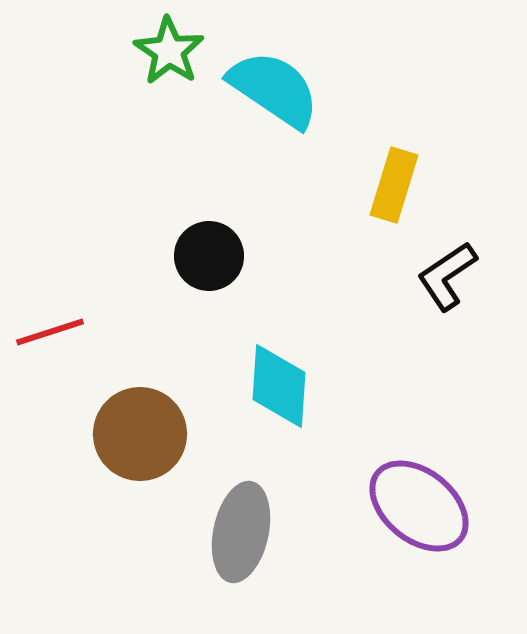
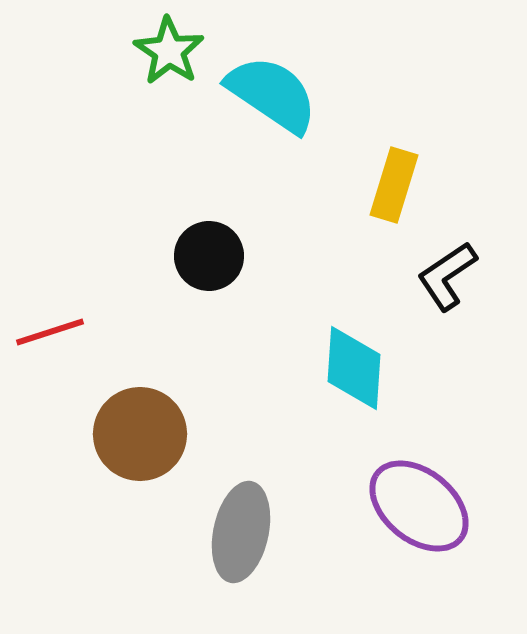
cyan semicircle: moved 2 px left, 5 px down
cyan diamond: moved 75 px right, 18 px up
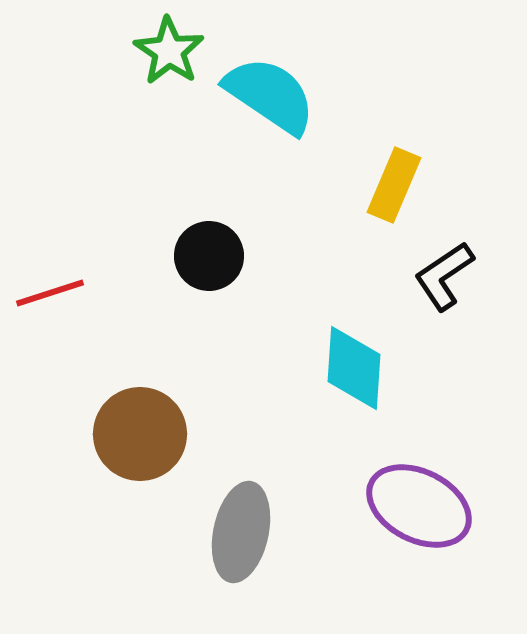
cyan semicircle: moved 2 px left, 1 px down
yellow rectangle: rotated 6 degrees clockwise
black L-shape: moved 3 px left
red line: moved 39 px up
purple ellipse: rotated 12 degrees counterclockwise
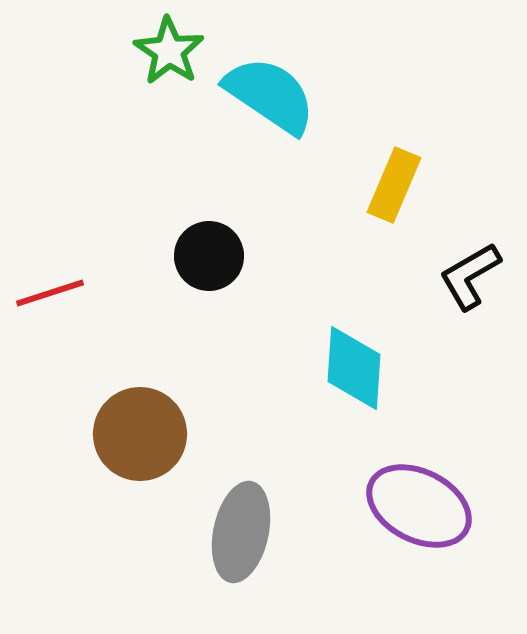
black L-shape: moved 26 px right; rotated 4 degrees clockwise
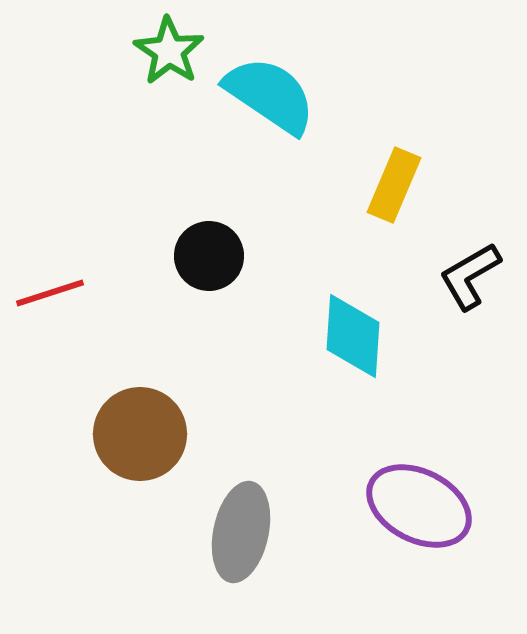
cyan diamond: moved 1 px left, 32 px up
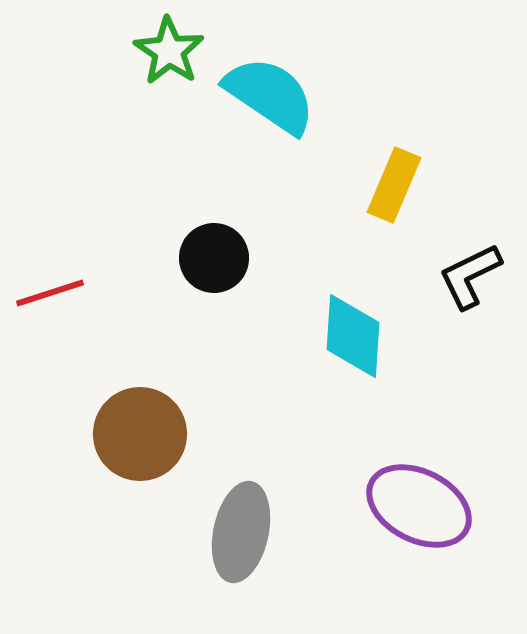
black circle: moved 5 px right, 2 px down
black L-shape: rotated 4 degrees clockwise
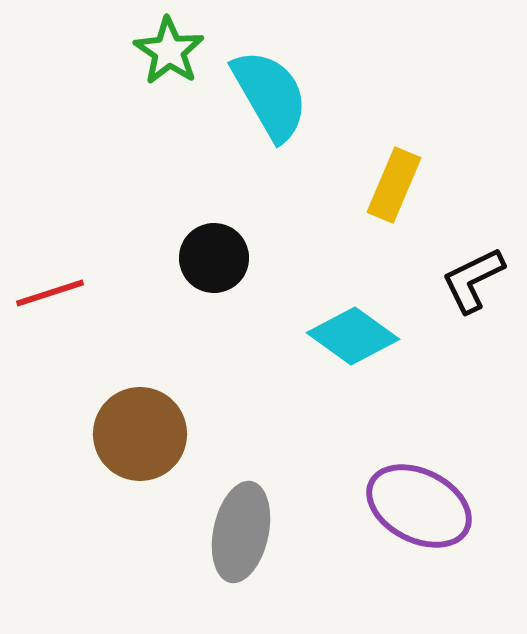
cyan semicircle: rotated 26 degrees clockwise
black L-shape: moved 3 px right, 4 px down
cyan diamond: rotated 58 degrees counterclockwise
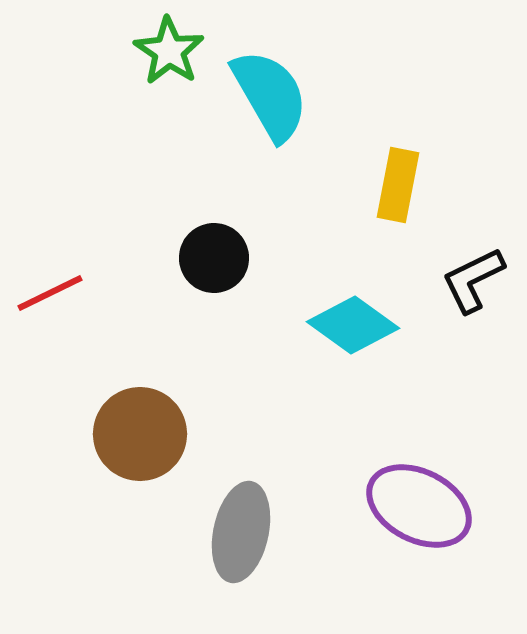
yellow rectangle: moved 4 px right; rotated 12 degrees counterclockwise
red line: rotated 8 degrees counterclockwise
cyan diamond: moved 11 px up
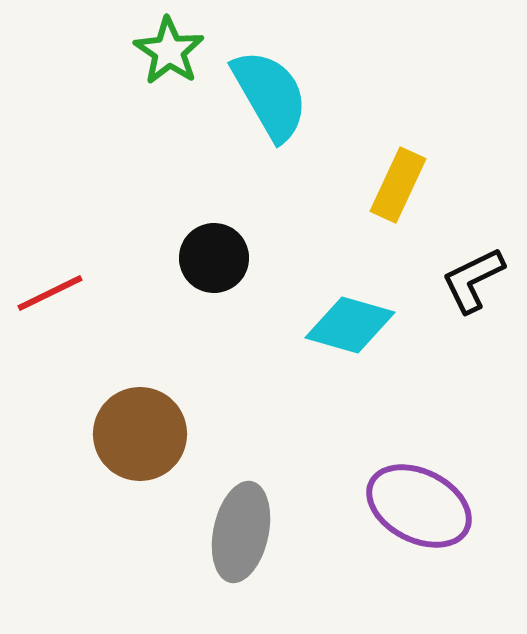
yellow rectangle: rotated 14 degrees clockwise
cyan diamond: moved 3 px left; rotated 20 degrees counterclockwise
